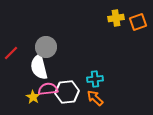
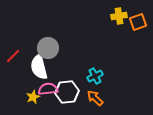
yellow cross: moved 3 px right, 2 px up
gray circle: moved 2 px right, 1 px down
red line: moved 2 px right, 3 px down
cyan cross: moved 3 px up; rotated 21 degrees counterclockwise
yellow star: rotated 16 degrees clockwise
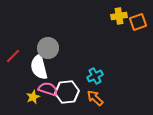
pink semicircle: rotated 24 degrees clockwise
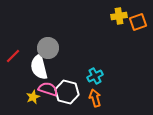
white hexagon: rotated 20 degrees clockwise
orange arrow: rotated 30 degrees clockwise
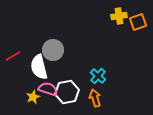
gray circle: moved 5 px right, 2 px down
red line: rotated 14 degrees clockwise
cyan cross: moved 3 px right; rotated 21 degrees counterclockwise
white hexagon: rotated 25 degrees counterclockwise
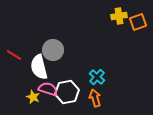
red line: moved 1 px right, 1 px up; rotated 63 degrees clockwise
cyan cross: moved 1 px left, 1 px down
yellow star: rotated 24 degrees counterclockwise
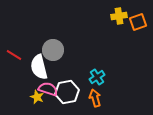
cyan cross: rotated 14 degrees clockwise
yellow star: moved 4 px right
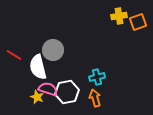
white semicircle: moved 1 px left
cyan cross: rotated 21 degrees clockwise
